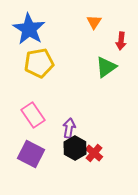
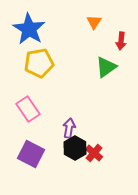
pink rectangle: moved 5 px left, 6 px up
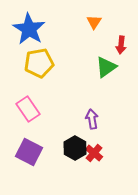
red arrow: moved 4 px down
purple arrow: moved 23 px right, 9 px up; rotated 18 degrees counterclockwise
purple square: moved 2 px left, 2 px up
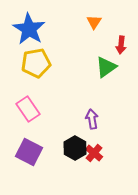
yellow pentagon: moved 3 px left
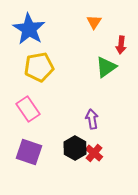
yellow pentagon: moved 3 px right, 4 px down
purple square: rotated 8 degrees counterclockwise
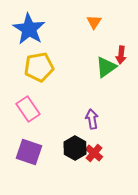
red arrow: moved 10 px down
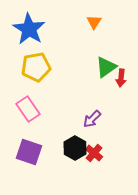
red arrow: moved 23 px down
yellow pentagon: moved 3 px left
purple arrow: rotated 126 degrees counterclockwise
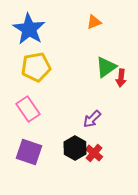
orange triangle: rotated 35 degrees clockwise
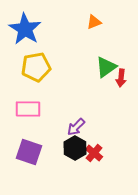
blue star: moved 4 px left
pink rectangle: rotated 55 degrees counterclockwise
purple arrow: moved 16 px left, 8 px down
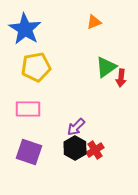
red cross: moved 1 px right, 3 px up; rotated 18 degrees clockwise
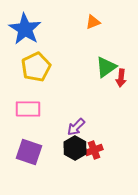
orange triangle: moved 1 px left
yellow pentagon: rotated 16 degrees counterclockwise
red cross: moved 1 px left; rotated 12 degrees clockwise
